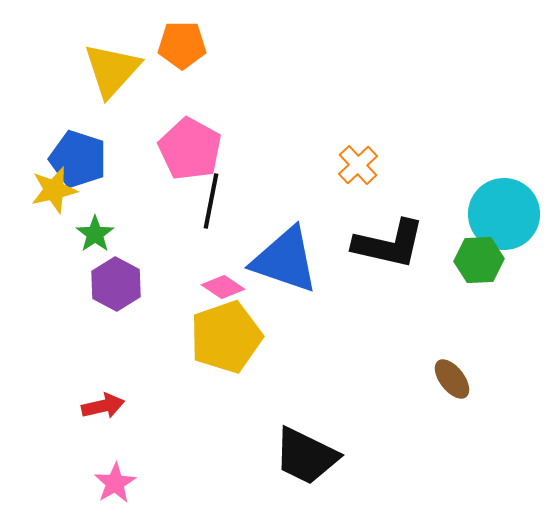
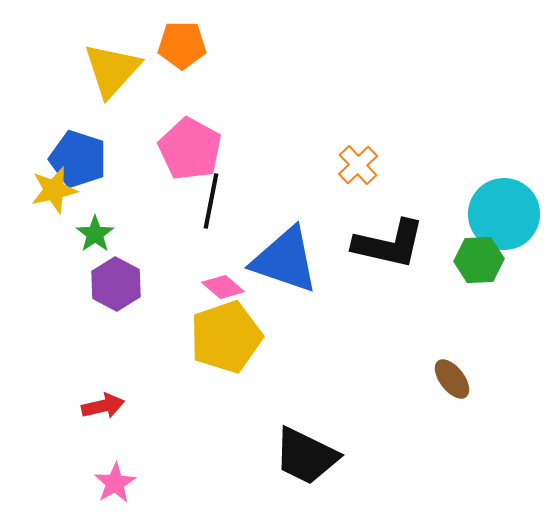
pink diamond: rotated 6 degrees clockwise
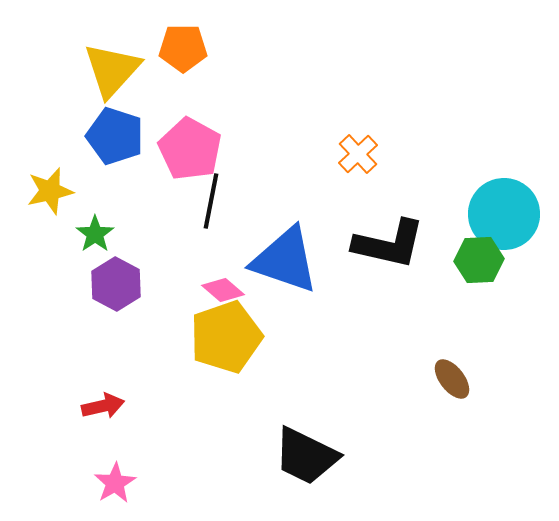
orange pentagon: moved 1 px right, 3 px down
blue pentagon: moved 37 px right, 23 px up
orange cross: moved 11 px up
yellow star: moved 4 px left, 1 px down
pink diamond: moved 3 px down
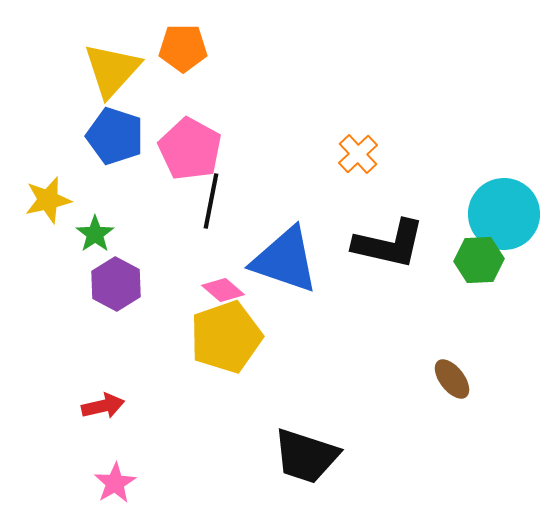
yellow star: moved 2 px left, 9 px down
black trapezoid: rotated 8 degrees counterclockwise
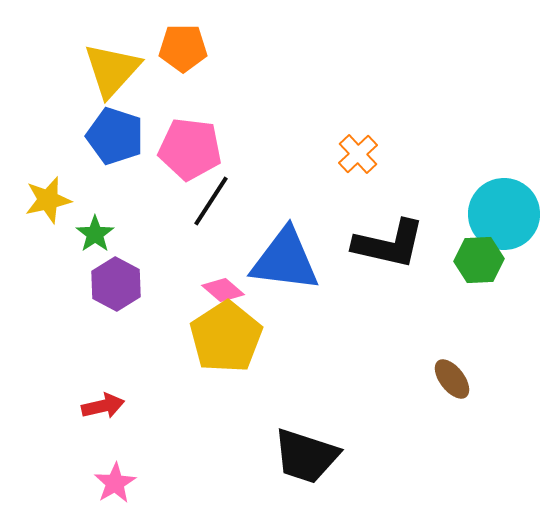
pink pentagon: rotated 22 degrees counterclockwise
black line: rotated 22 degrees clockwise
blue triangle: rotated 12 degrees counterclockwise
yellow pentagon: rotated 14 degrees counterclockwise
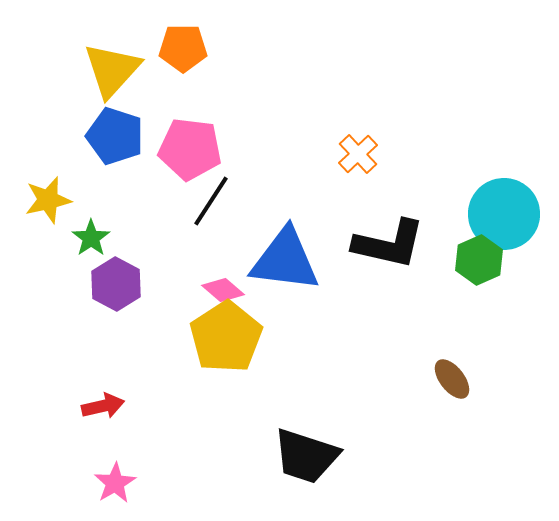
green star: moved 4 px left, 4 px down
green hexagon: rotated 21 degrees counterclockwise
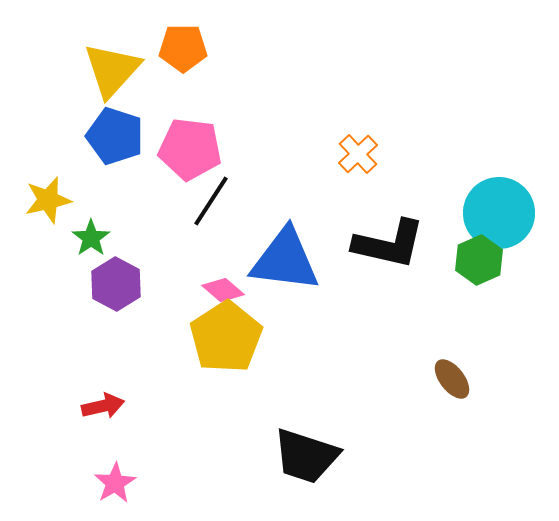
cyan circle: moved 5 px left, 1 px up
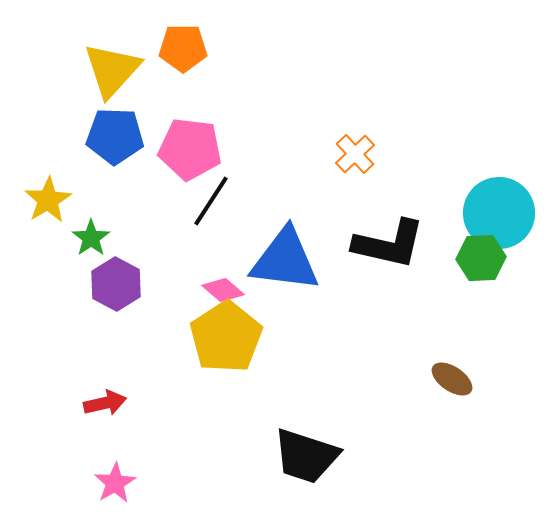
blue pentagon: rotated 16 degrees counterclockwise
orange cross: moved 3 px left
yellow star: rotated 18 degrees counterclockwise
green hexagon: moved 2 px right, 2 px up; rotated 21 degrees clockwise
brown ellipse: rotated 18 degrees counterclockwise
red arrow: moved 2 px right, 3 px up
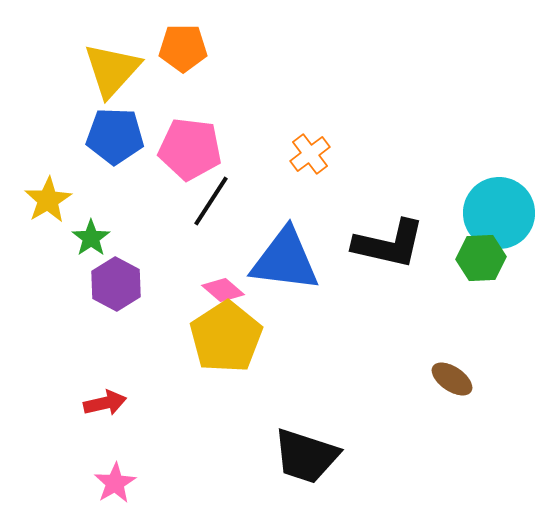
orange cross: moved 45 px left; rotated 6 degrees clockwise
